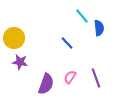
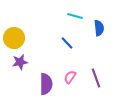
cyan line: moved 7 px left; rotated 35 degrees counterclockwise
purple star: rotated 21 degrees counterclockwise
purple semicircle: rotated 20 degrees counterclockwise
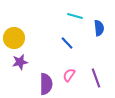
pink semicircle: moved 1 px left, 2 px up
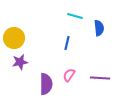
blue line: rotated 56 degrees clockwise
purple line: moved 4 px right; rotated 66 degrees counterclockwise
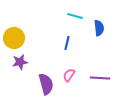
purple semicircle: rotated 15 degrees counterclockwise
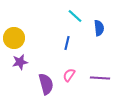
cyan line: rotated 28 degrees clockwise
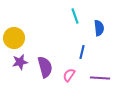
cyan line: rotated 28 degrees clockwise
blue line: moved 15 px right, 9 px down
purple semicircle: moved 1 px left, 17 px up
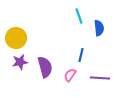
cyan line: moved 4 px right
yellow circle: moved 2 px right
blue line: moved 1 px left, 3 px down
pink semicircle: moved 1 px right
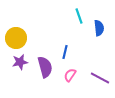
blue line: moved 16 px left, 3 px up
purple line: rotated 24 degrees clockwise
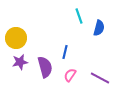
blue semicircle: rotated 21 degrees clockwise
